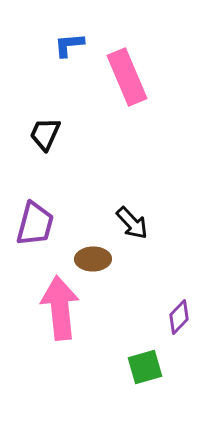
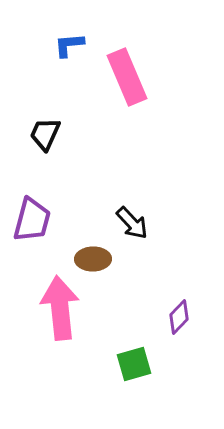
purple trapezoid: moved 3 px left, 4 px up
green square: moved 11 px left, 3 px up
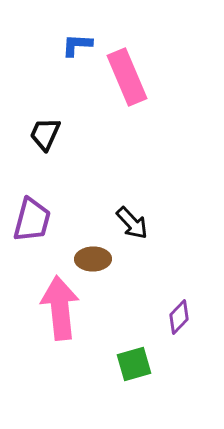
blue L-shape: moved 8 px right; rotated 8 degrees clockwise
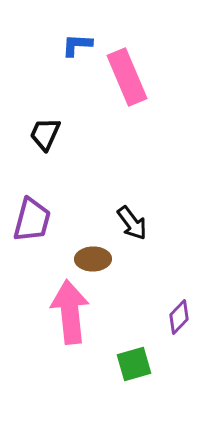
black arrow: rotated 6 degrees clockwise
pink arrow: moved 10 px right, 4 px down
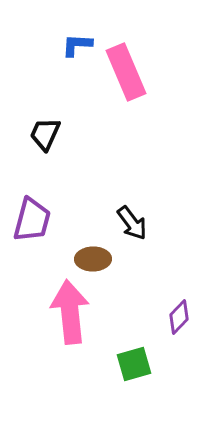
pink rectangle: moved 1 px left, 5 px up
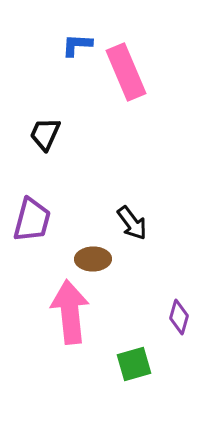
purple diamond: rotated 28 degrees counterclockwise
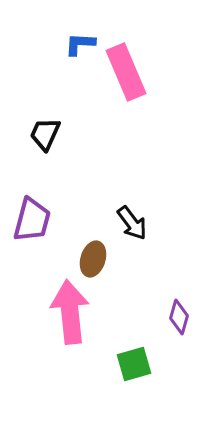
blue L-shape: moved 3 px right, 1 px up
brown ellipse: rotated 72 degrees counterclockwise
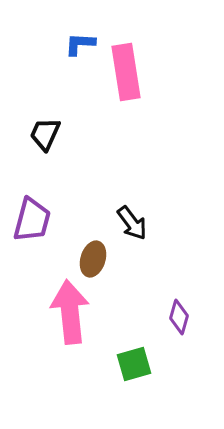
pink rectangle: rotated 14 degrees clockwise
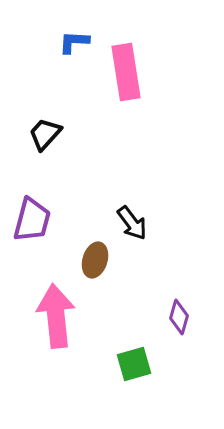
blue L-shape: moved 6 px left, 2 px up
black trapezoid: rotated 18 degrees clockwise
brown ellipse: moved 2 px right, 1 px down
pink arrow: moved 14 px left, 4 px down
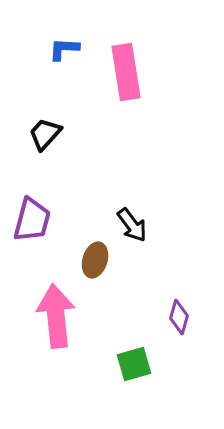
blue L-shape: moved 10 px left, 7 px down
black arrow: moved 2 px down
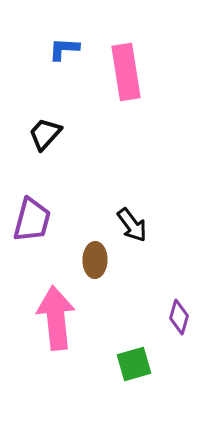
brown ellipse: rotated 16 degrees counterclockwise
pink arrow: moved 2 px down
